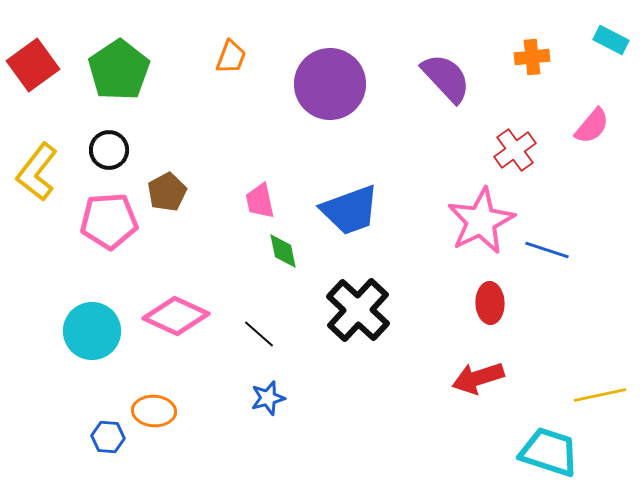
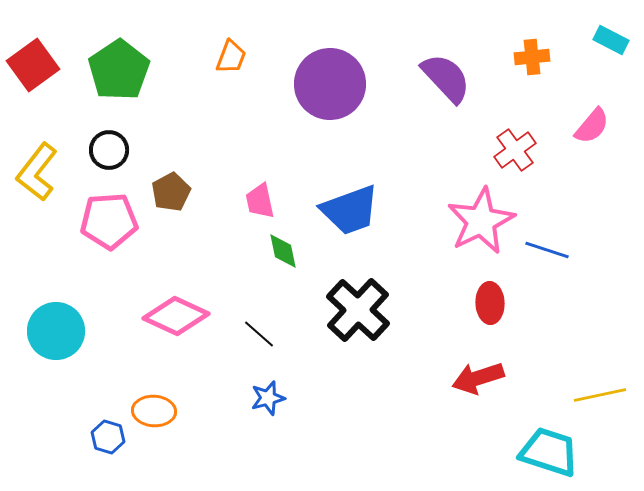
brown pentagon: moved 4 px right
cyan circle: moved 36 px left
blue hexagon: rotated 12 degrees clockwise
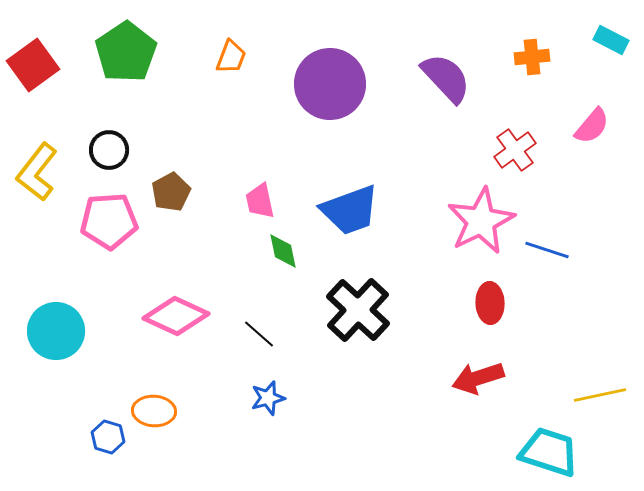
green pentagon: moved 7 px right, 18 px up
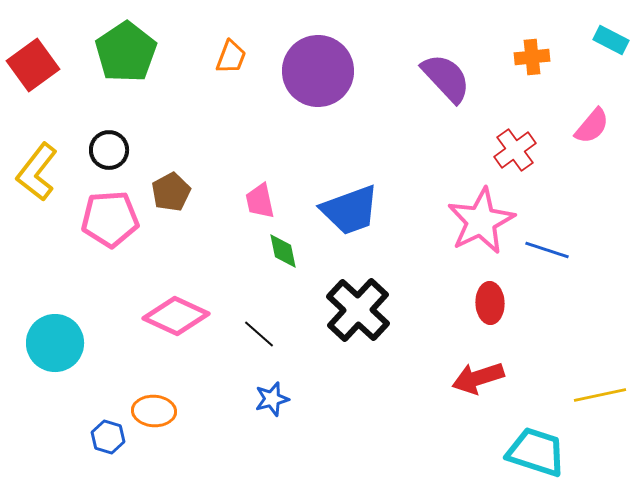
purple circle: moved 12 px left, 13 px up
pink pentagon: moved 1 px right, 2 px up
cyan circle: moved 1 px left, 12 px down
blue star: moved 4 px right, 1 px down
cyan trapezoid: moved 13 px left
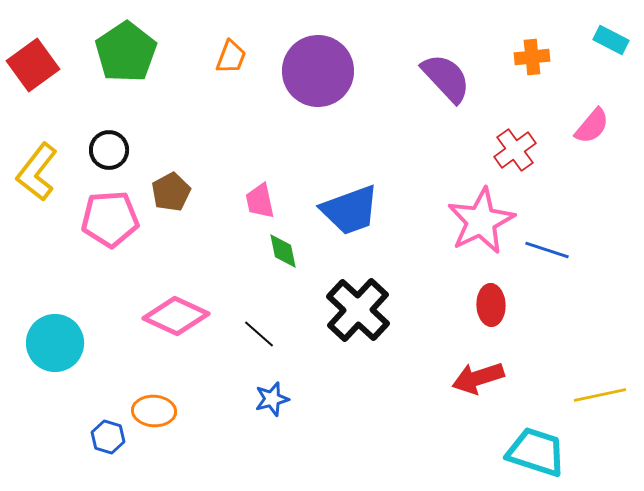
red ellipse: moved 1 px right, 2 px down
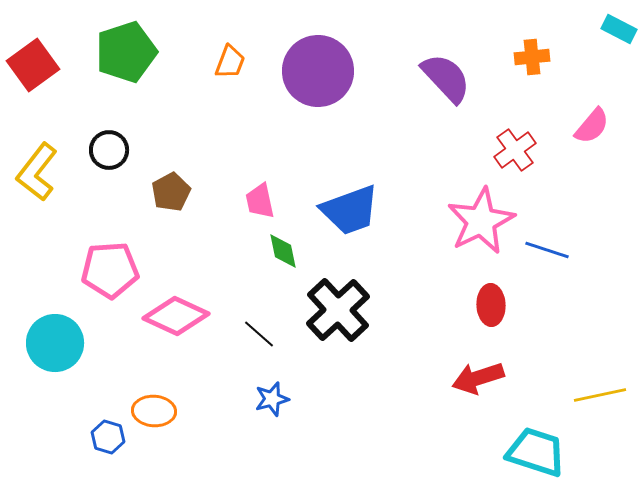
cyan rectangle: moved 8 px right, 11 px up
green pentagon: rotated 16 degrees clockwise
orange trapezoid: moved 1 px left, 5 px down
pink pentagon: moved 51 px down
black cross: moved 20 px left; rotated 4 degrees clockwise
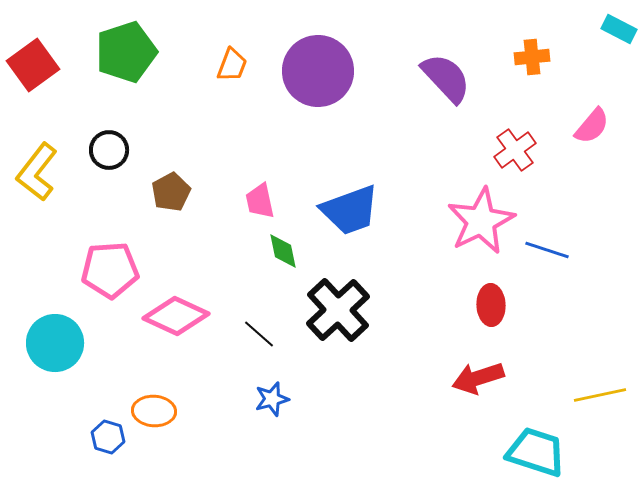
orange trapezoid: moved 2 px right, 3 px down
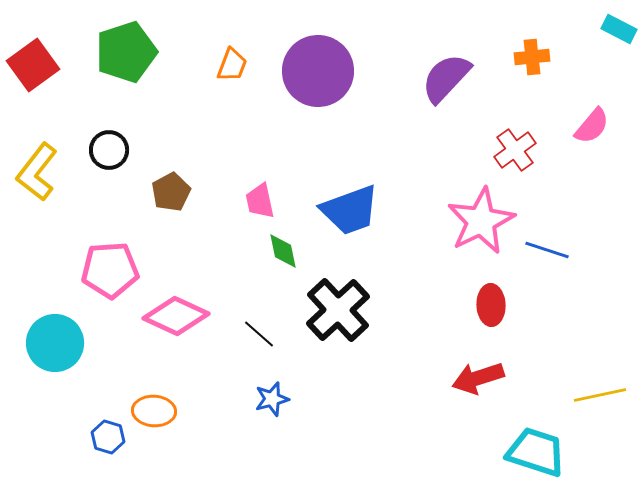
purple semicircle: rotated 94 degrees counterclockwise
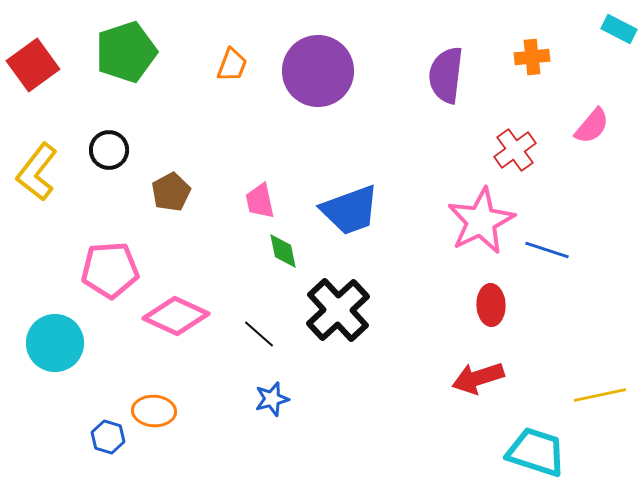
purple semicircle: moved 3 px up; rotated 36 degrees counterclockwise
